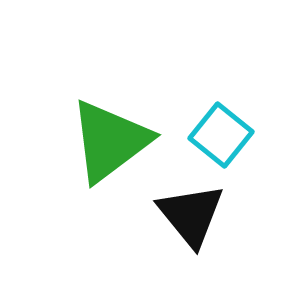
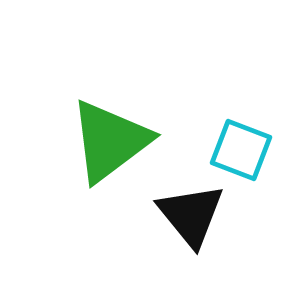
cyan square: moved 20 px right, 15 px down; rotated 18 degrees counterclockwise
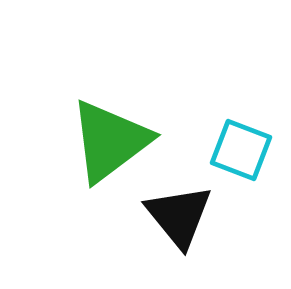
black triangle: moved 12 px left, 1 px down
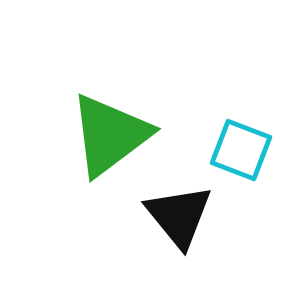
green triangle: moved 6 px up
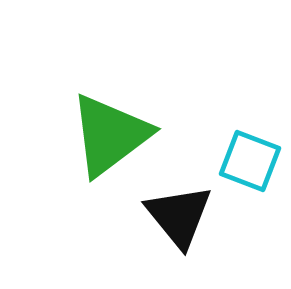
cyan square: moved 9 px right, 11 px down
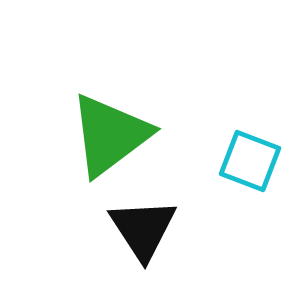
black triangle: moved 36 px left, 13 px down; rotated 6 degrees clockwise
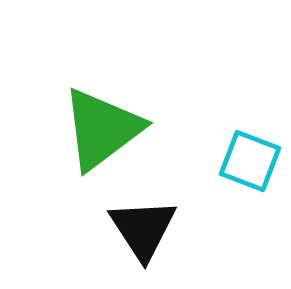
green triangle: moved 8 px left, 6 px up
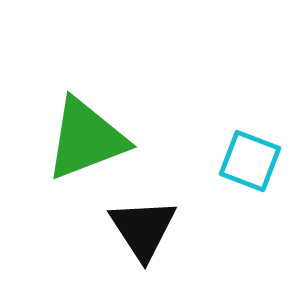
green triangle: moved 16 px left, 10 px down; rotated 16 degrees clockwise
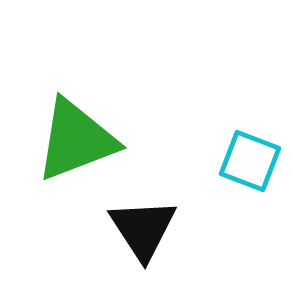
green triangle: moved 10 px left, 1 px down
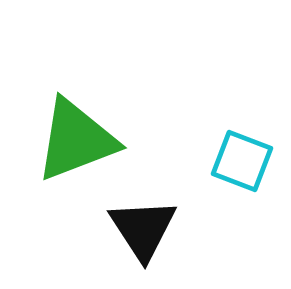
cyan square: moved 8 px left
